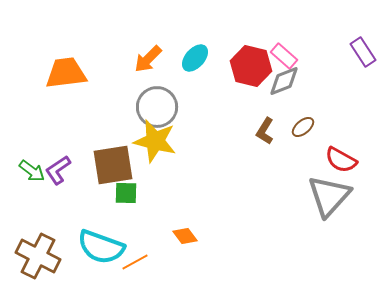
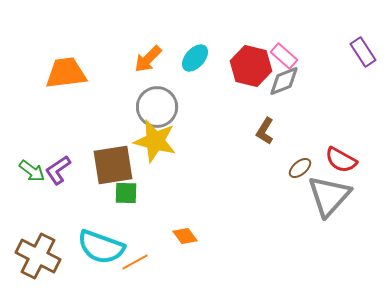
brown ellipse: moved 3 px left, 41 px down
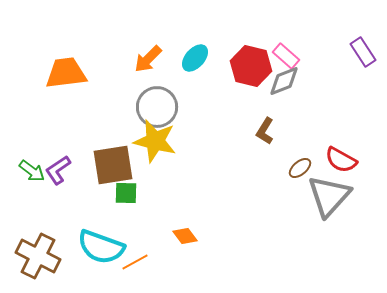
pink rectangle: moved 2 px right
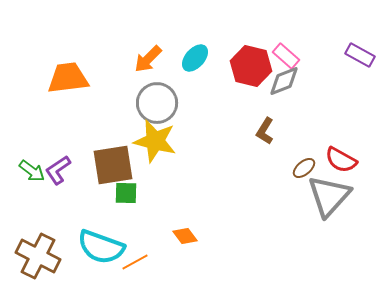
purple rectangle: moved 3 px left, 3 px down; rotated 28 degrees counterclockwise
orange trapezoid: moved 2 px right, 5 px down
gray circle: moved 4 px up
brown ellipse: moved 4 px right
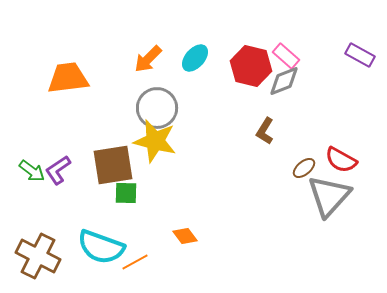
gray circle: moved 5 px down
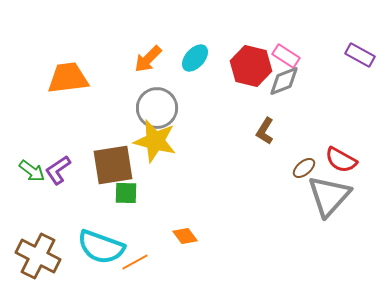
pink rectangle: rotated 8 degrees counterclockwise
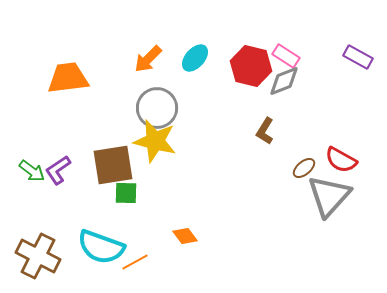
purple rectangle: moved 2 px left, 2 px down
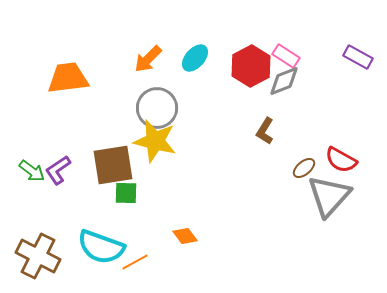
red hexagon: rotated 18 degrees clockwise
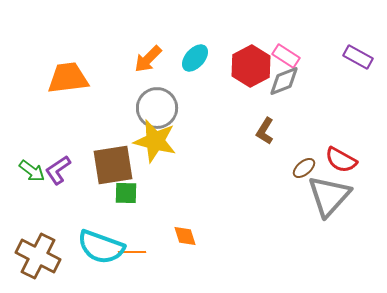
orange diamond: rotated 20 degrees clockwise
orange line: moved 3 px left, 10 px up; rotated 28 degrees clockwise
